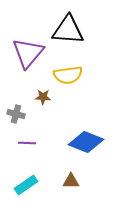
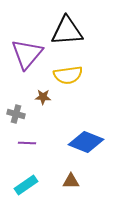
black triangle: moved 1 px left, 1 px down; rotated 8 degrees counterclockwise
purple triangle: moved 1 px left, 1 px down
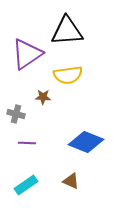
purple triangle: rotated 16 degrees clockwise
brown triangle: rotated 24 degrees clockwise
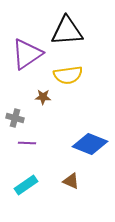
gray cross: moved 1 px left, 4 px down
blue diamond: moved 4 px right, 2 px down
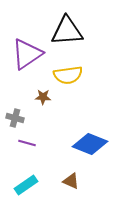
purple line: rotated 12 degrees clockwise
